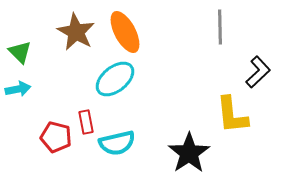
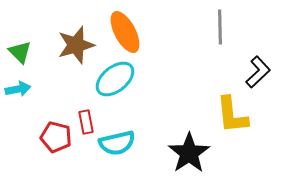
brown star: moved 13 px down; rotated 27 degrees clockwise
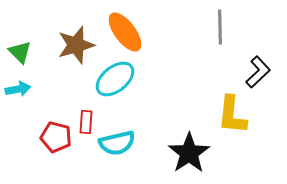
orange ellipse: rotated 9 degrees counterclockwise
yellow L-shape: rotated 12 degrees clockwise
red rectangle: rotated 15 degrees clockwise
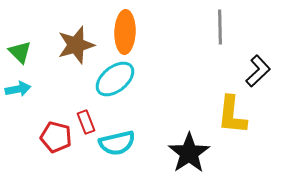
orange ellipse: rotated 39 degrees clockwise
black L-shape: moved 1 px up
red rectangle: rotated 25 degrees counterclockwise
